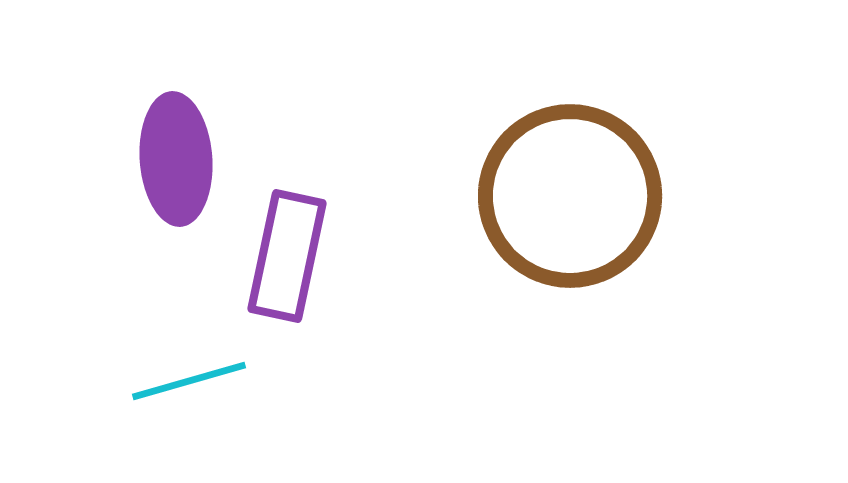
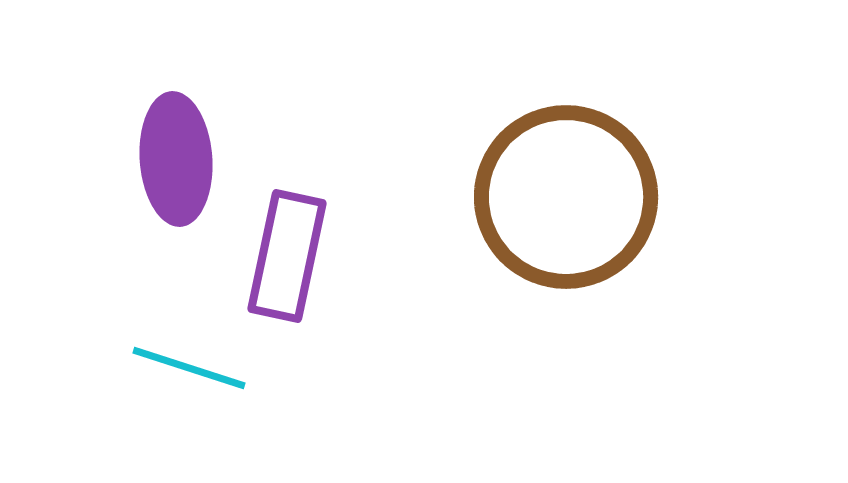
brown circle: moved 4 px left, 1 px down
cyan line: moved 13 px up; rotated 34 degrees clockwise
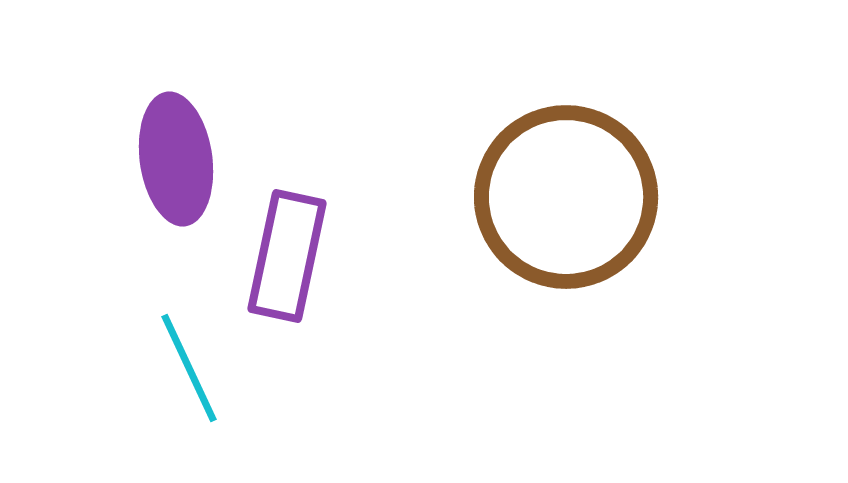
purple ellipse: rotated 4 degrees counterclockwise
cyan line: rotated 47 degrees clockwise
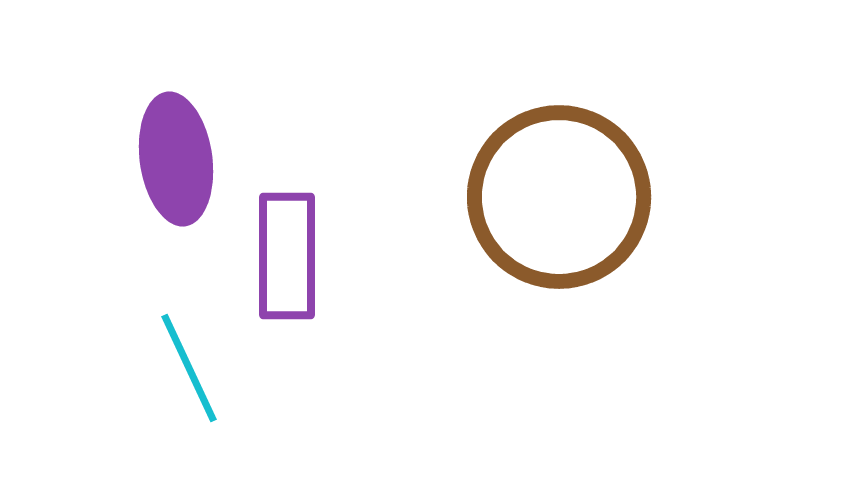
brown circle: moved 7 px left
purple rectangle: rotated 12 degrees counterclockwise
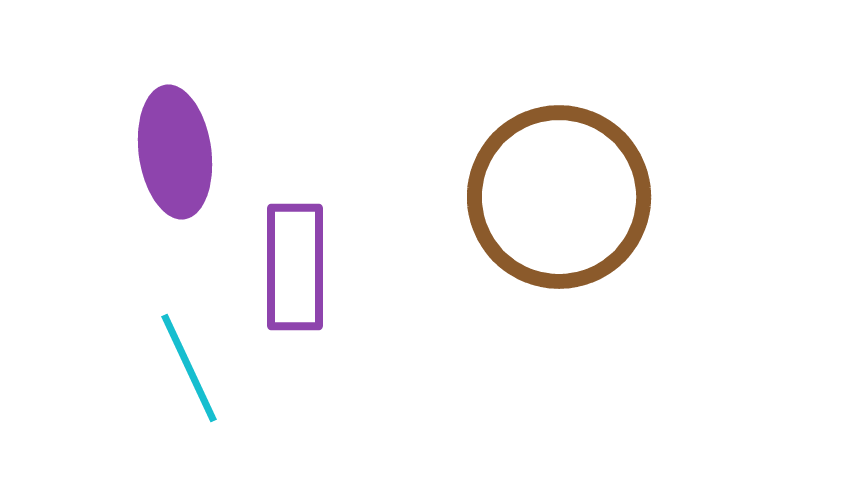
purple ellipse: moved 1 px left, 7 px up
purple rectangle: moved 8 px right, 11 px down
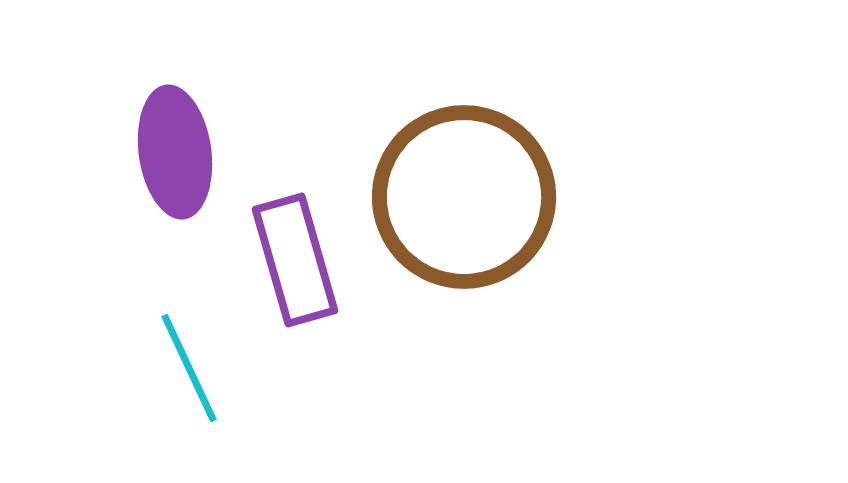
brown circle: moved 95 px left
purple rectangle: moved 7 px up; rotated 16 degrees counterclockwise
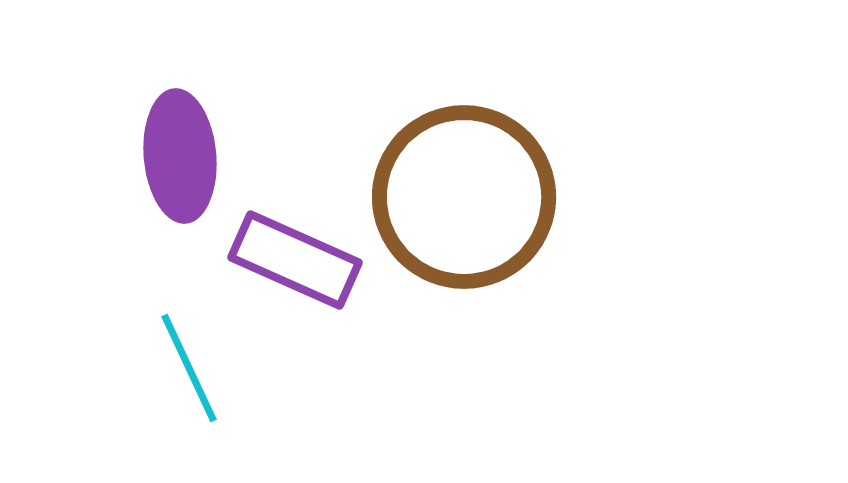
purple ellipse: moved 5 px right, 4 px down; rotated 3 degrees clockwise
purple rectangle: rotated 50 degrees counterclockwise
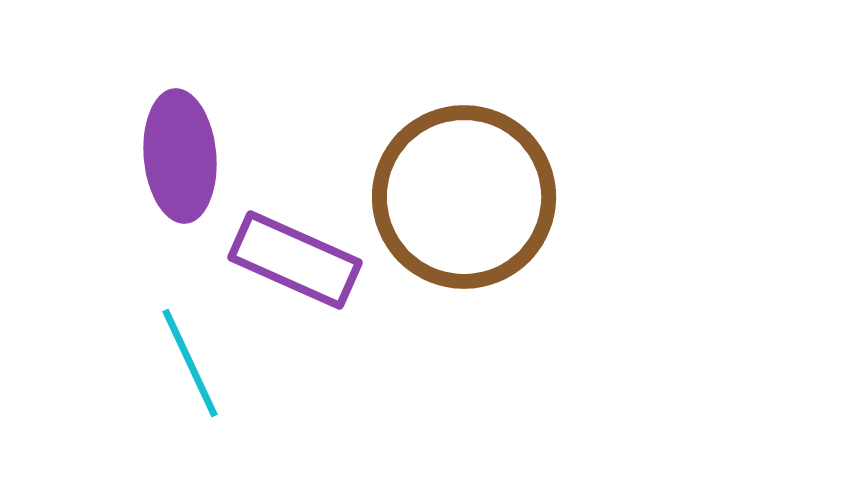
cyan line: moved 1 px right, 5 px up
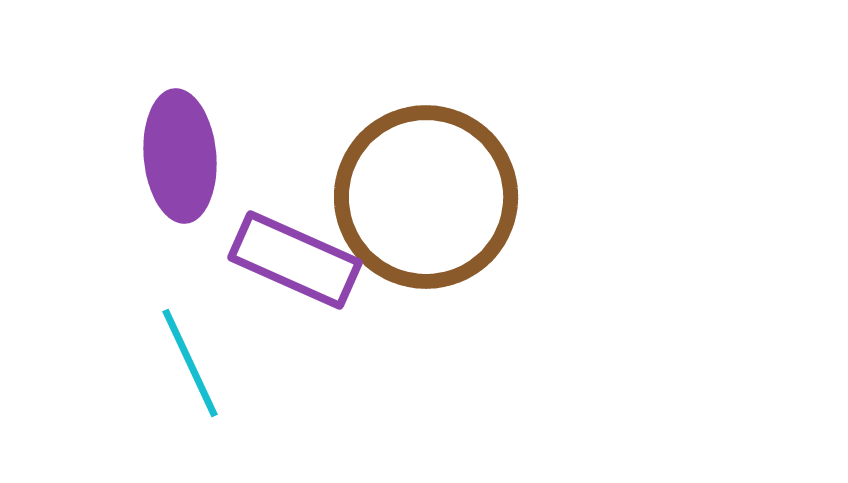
brown circle: moved 38 px left
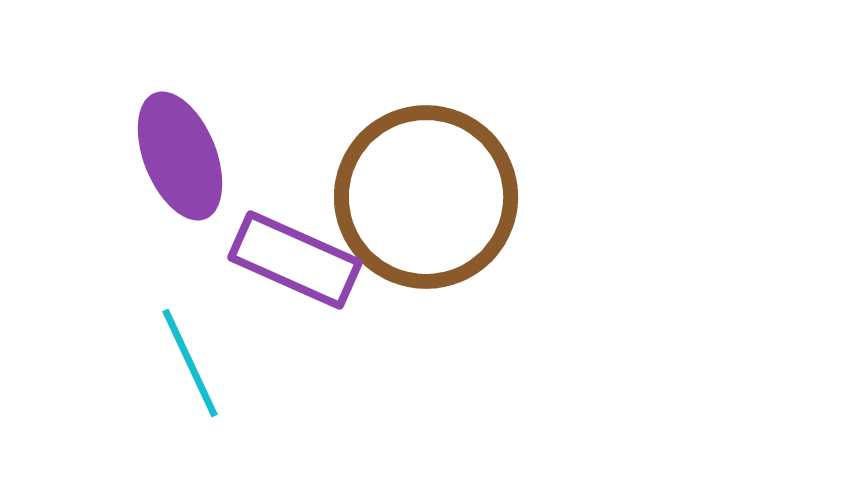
purple ellipse: rotated 17 degrees counterclockwise
